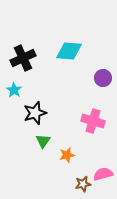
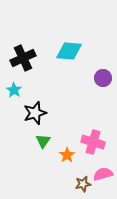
pink cross: moved 21 px down
orange star: rotated 21 degrees counterclockwise
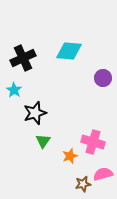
orange star: moved 3 px right, 1 px down; rotated 14 degrees clockwise
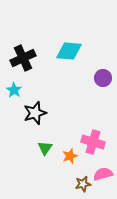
green triangle: moved 2 px right, 7 px down
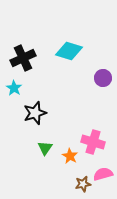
cyan diamond: rotated 12 degrees clockwise
cyan star: moved 2 px up
orange star: rotated 21 degrees counterclockwise
